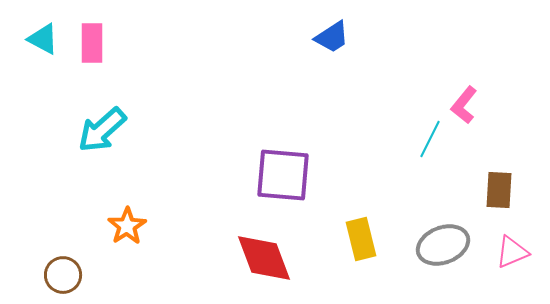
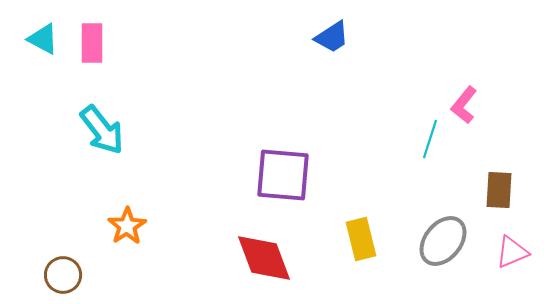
cyan arrow: rotated 86 degrees counterclockwise
cyan line: rotated 9 degrees counterclockwise
gray ellipse: moved 4 px up; rotated 30 degrees counterclockwise
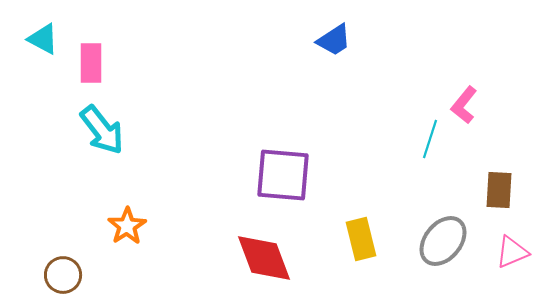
blue trapezoid: moved 2 px right, 3 px down
pink rectangle: moved 1 px left, 20 px down
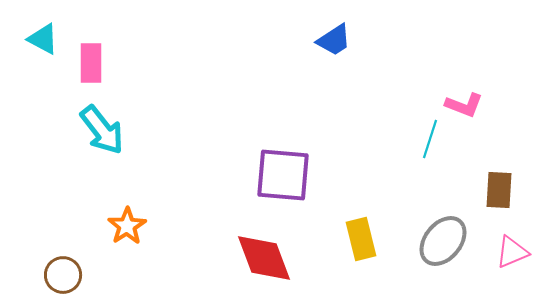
pink L-shape: rotated 108 degrees counterclockwise
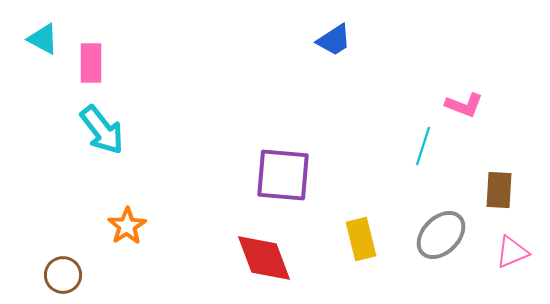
cyan line: moved 7 px left, 7 px down
gray ellipse: moved 2 px left, 6 px up; rotated 6 degrees clockwise
